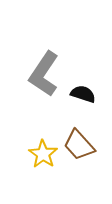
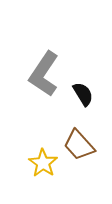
black semicircle: rotated 40 degrees clockwise
yellow star: moved 9 px down
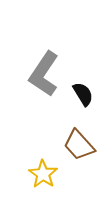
yellow star: moved 11 px down
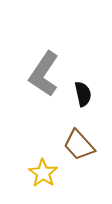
black semicircle: rotated 20 degrees clockwise
yellow star: moved 1 px up
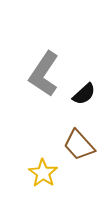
black semicircle: moved 1 px right; rotated 60 degrees clockwise
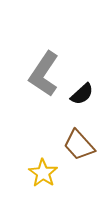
black semicircle: moved 2 px left
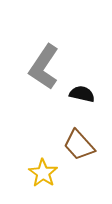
gray L-shape: moved 7 px up
black semicircle: rotated 125 degrees counterclockwise
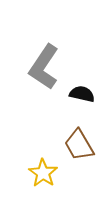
brown trapezoid: rotated 12 degrees clockwise
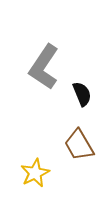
black semicircle: rotated 55 degrees clockwise
yellow star: moved 8 px left; rotated 12 degrees clockwise
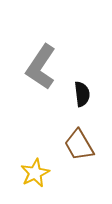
gray L-shape: moved 3 px left
black semicircle: rotated 15 degrees clockwise
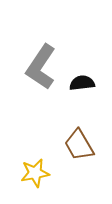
black semicircle: moved 11 px up; rotated 90 degrees counterclockwise
yellow star: rotated 16 degrees clockwise
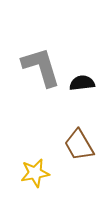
gray L-shape: rotated 129 degrees clockwise
